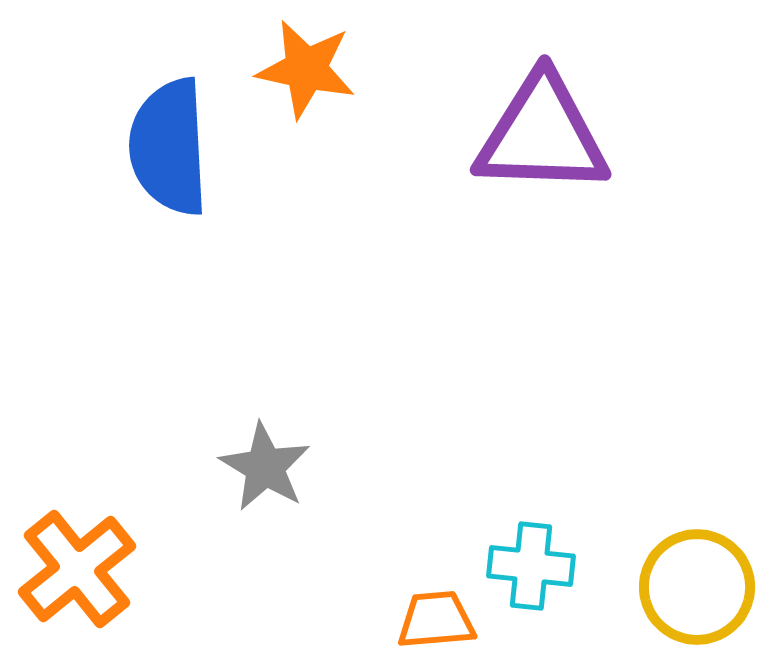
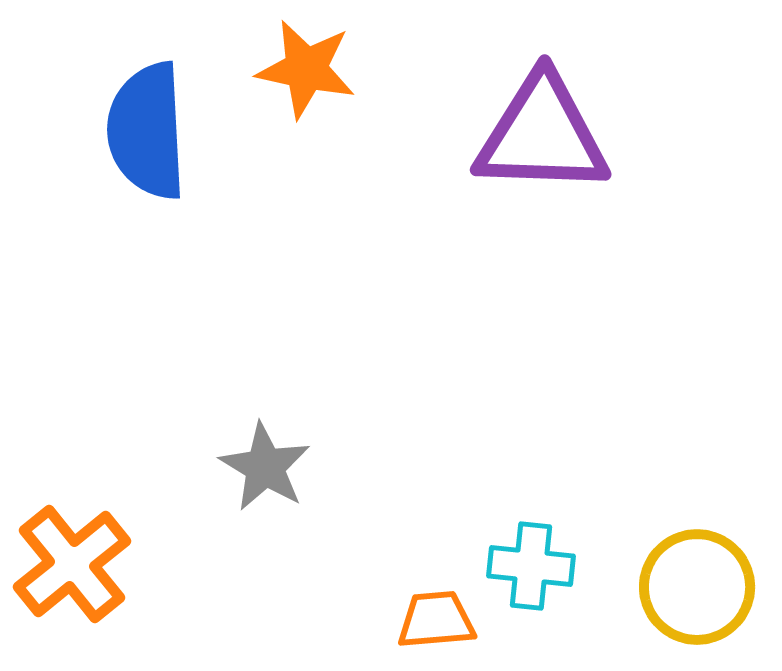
blue semicircle: moved 22 px left, 16 px up
orange cross: moved 5 px left, 5 px up
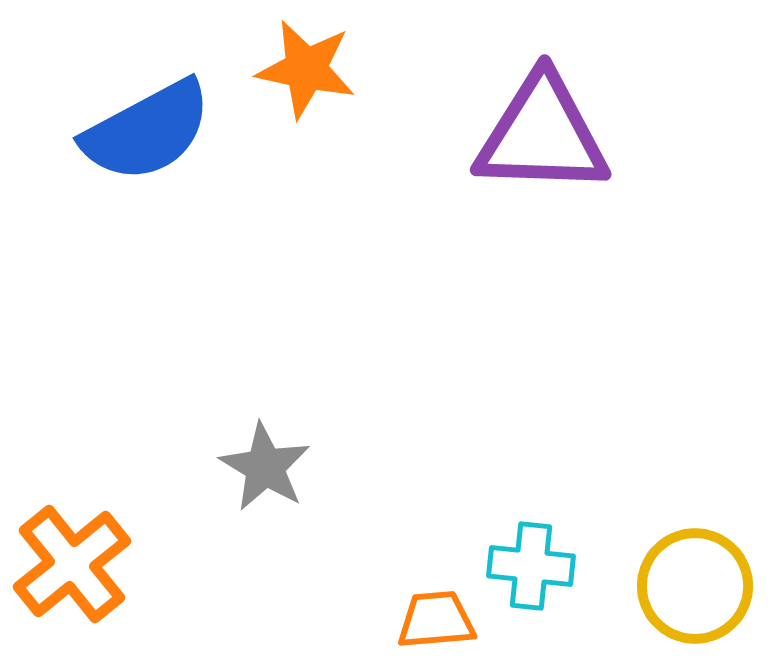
blue semicircle: rotated 115 degrees counterclockwise
yellow circle: moved 2 px left, 1 px up
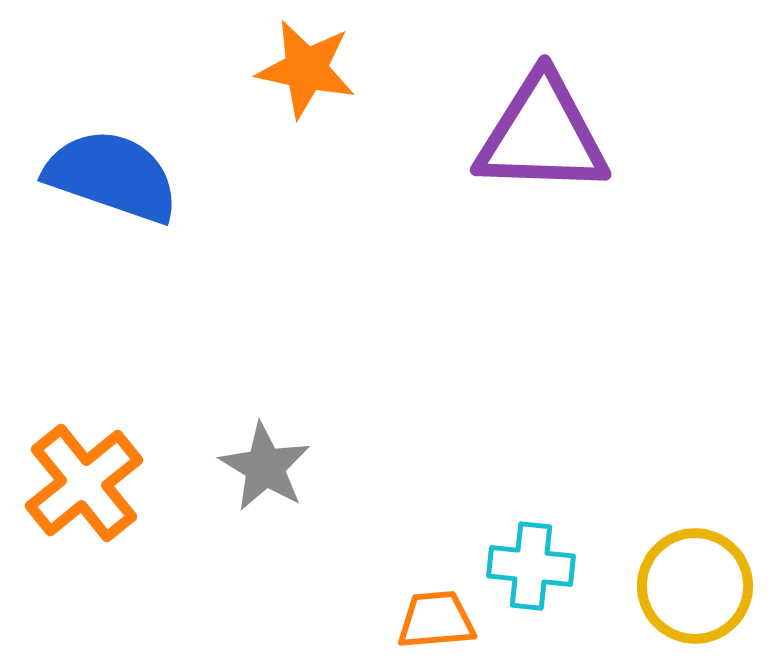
blue semicircle: moved 35 px left, 45 px down; rotated 133 degrees counterclockwise
orange cross: moved 12 px right, 81 px up
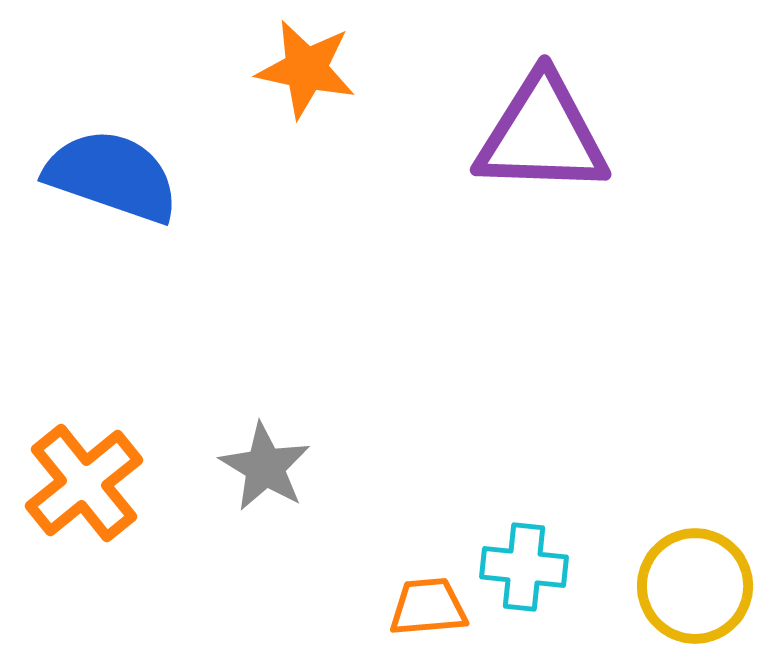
cyan cross: moved 7 px left, 1 px down
orange trapezoid: moved 8 px left, 13 px up
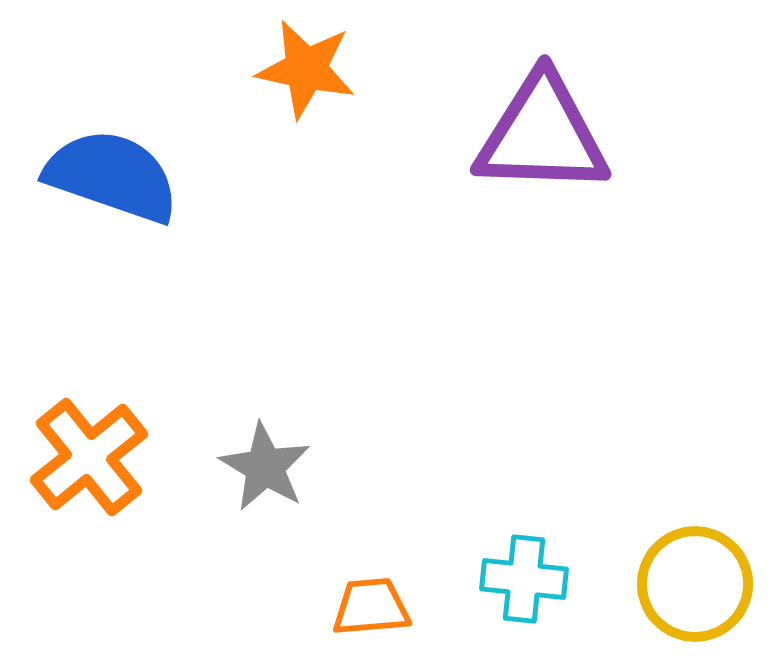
orange cross: moved 5 px right, 26 px up
cyan cross: moved 12 px down
yellow circle: moved 2 px up
orange trapezoid: moved 57 px left
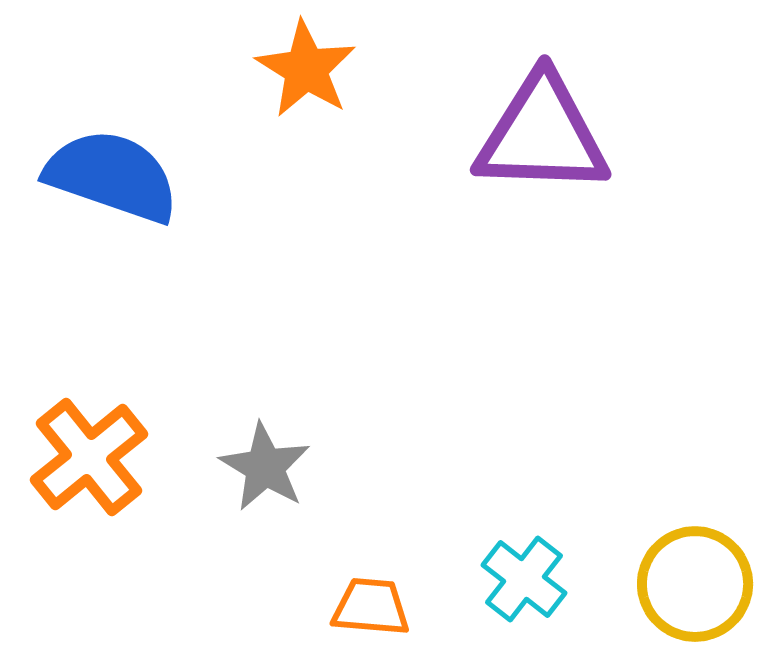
orange star: rotated 20 degrees clockwise
cyan cross: rotated 32 degrees clockwise
orange trapezoid: rotated 10 degrees clockwise
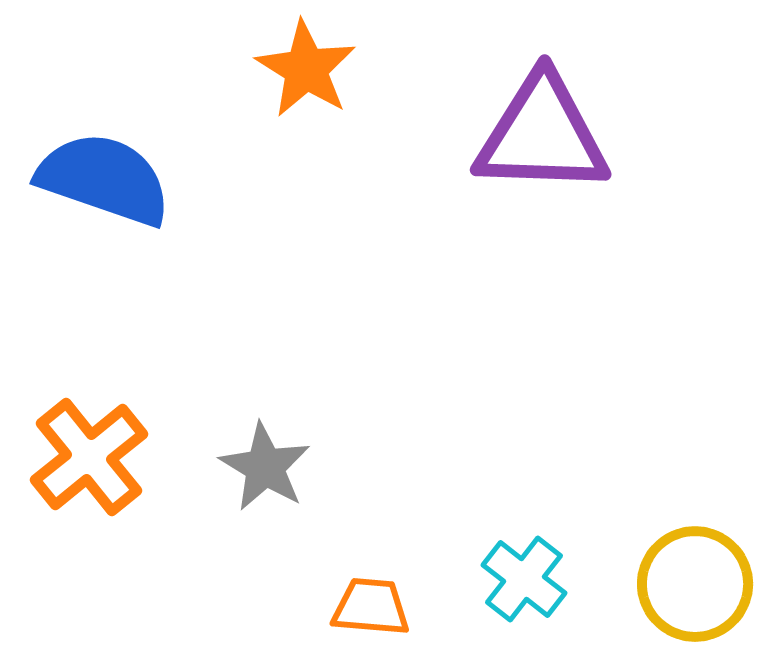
blue semicircle: moved 8 px left, 3 px down
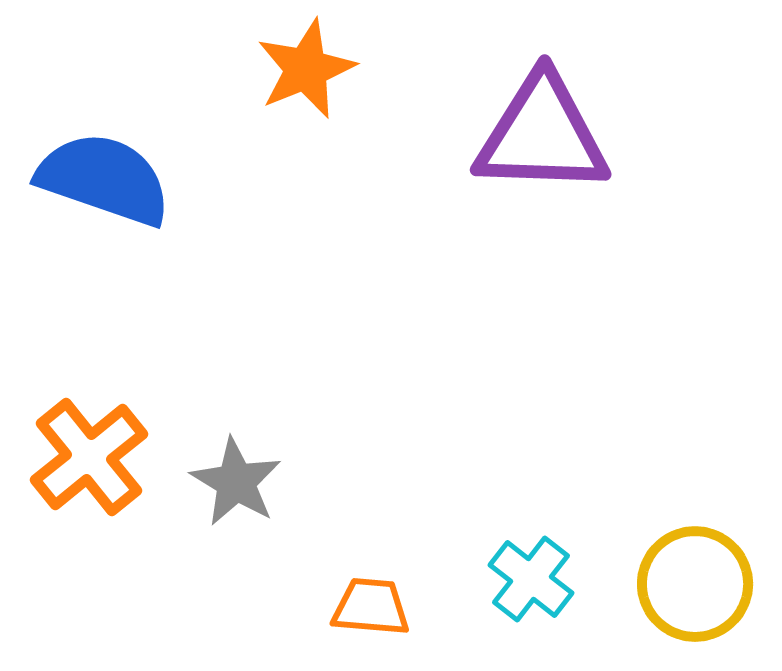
orange star: rotated 18 degrees clockwise
gray star: moved 29 px left, 15 px down
cyan cross: moved 7 px right
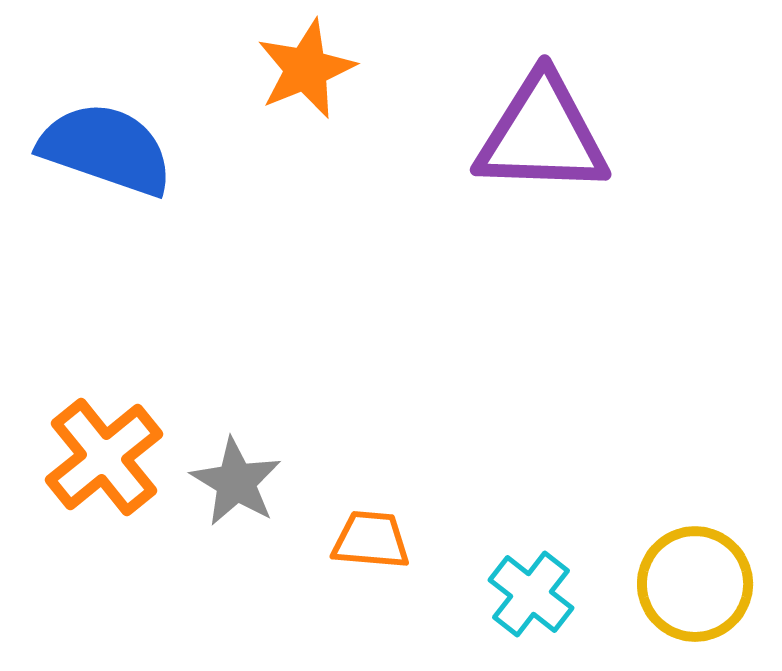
blue semicircle: moved 2 px right, 30 px up
orange cross: moved 15 px right
cyan cross: moved 15 px down
orange trapezoid: moved 67 px up
